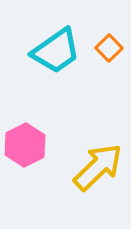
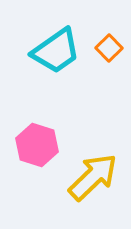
pink hexagon: moved 12 px right; rotated 15 degrees counterclockwise
yellow arrow: moved 5 px left, 10 px down
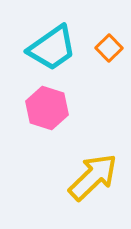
cyan trapezoid: moved 4 px left, 3 px up
pink hexagon: moved 10 px right, 37 px up
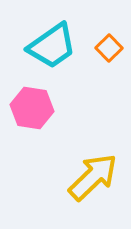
cyan trapezoid: moved 2 px up
pink hexagon: moved 15 px left; rotated 9 degrees counterclockwise
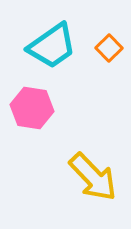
yellow arrow: rotated 90 degrees clockwise
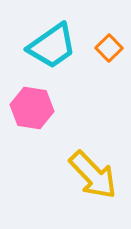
yellow arrow: moved 2 px up
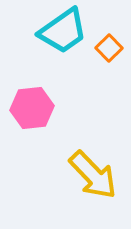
cyan trapezoid: moved 11 px right, 15 px up
pink hexagon: rotated 15 degrees counterclockwise
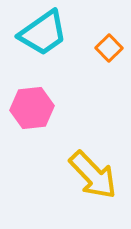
cyan trapezoid: moved 20 px left, 2 px down
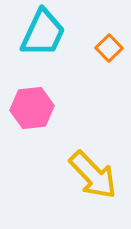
cyan trapezoid: rotated 30 degrees counterclockwise
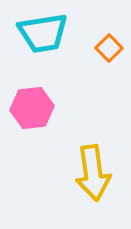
cyan trapezoid: rotated 56 degrees clockwise
yellow arrow: moved 2 px up; rotated 36 degrees clockwise
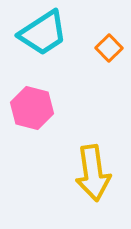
cyan trapezoid: rotated 24 degrees counterclockwise
pink hexagon: rotated 21 degrees clockwise
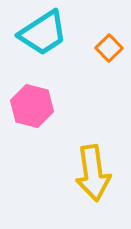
pink hexagon: moved 2 px up
